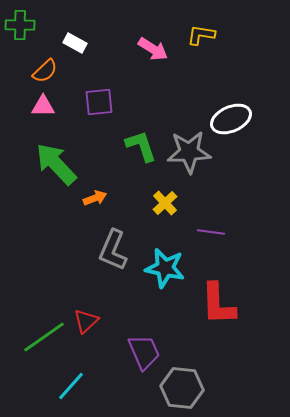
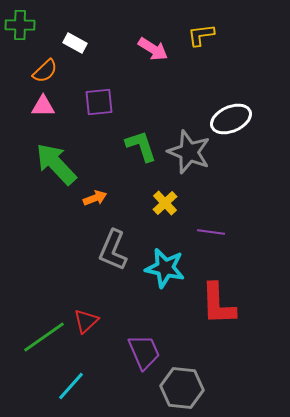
yellow L-shape: rotated 16 degrees counterclockwise
gray star: rotated 24 degrees clockwise
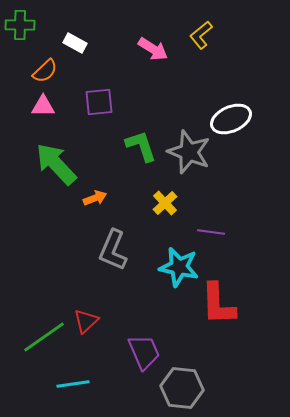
yellow L-shape: rotated 32 degrees counterclockwise
cyan star: moved 14 px right, 1 px up
cyan line: moved 2 px right, 2 px up; rotated 40 degrees clockwise
